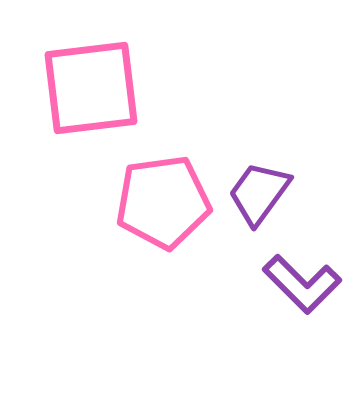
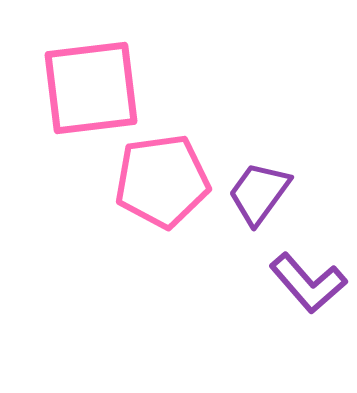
pink pentagon: moved 1 px left, 21 px up
purple L-shape: moved 6 px right, 1 px up; rotated 4 degrees clockwise
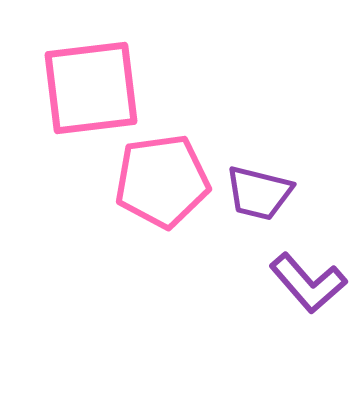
purple trapezoid: rotated 112 degrees counterclockwise
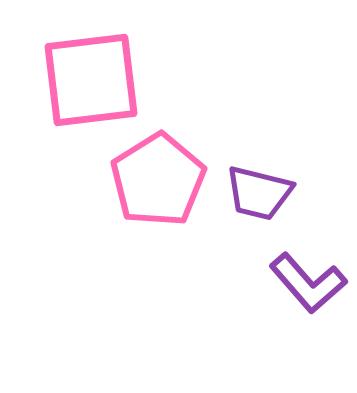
pink square: moved 8 px up
pink pentagon: moved 4 px left, 1 px up; rotated 24 degrees counterclockwise
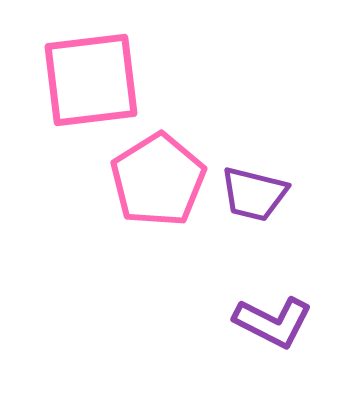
purple trapezoid: moved 5 px left, 1 px down
purple L-shape: moved 35 px left, 39 px down; rotated 22 degrees counterclockwise
